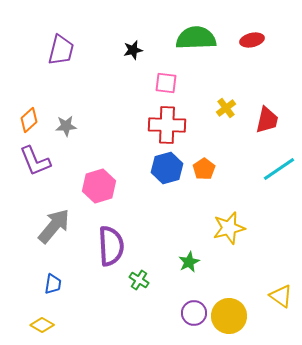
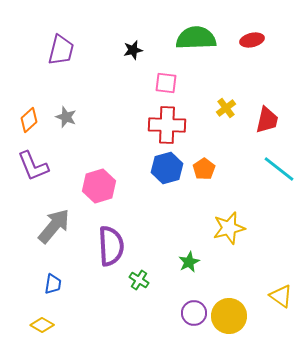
gray star: moved 9 px up; rotated 25 degrees clockwise
purple L-shape: moved 2 px left, 5 px down
cyan line: rotated 72 degrees clockwise
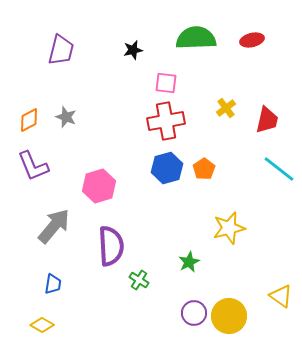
orange diamond: rotated 15 degrees clockwise
red cross: moved 1 px left, 4 px up; rotated 12 degrees counterclockwise
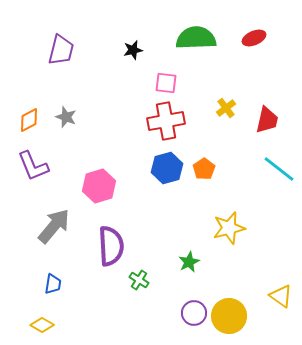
red ellipse: moved 2 px right, 2 px up; rotated 10 degrees counterclockwise
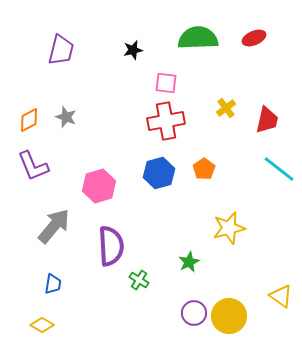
green semicircle: moved 2 px right
blue hexagon: moved 8 px left, 5 px down
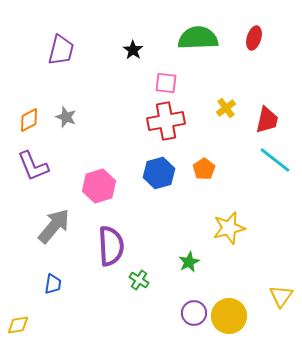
red ellipse: rotated 50 degrees counterclockwise
black star: rotated 24 degrees counterclockwise
cyan line: moved 4 px left, 9 px up
yellow triangle: rotated 30 degrees clockwise
yellow diamond: moved 24 px left; rotated 40 degrees counterclockwise
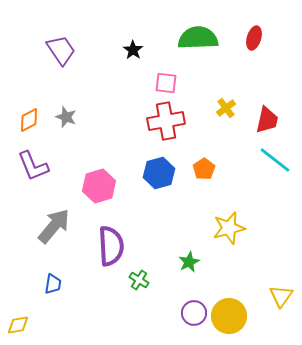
purple trapezoid: rotated 48 degrees counterclockwise
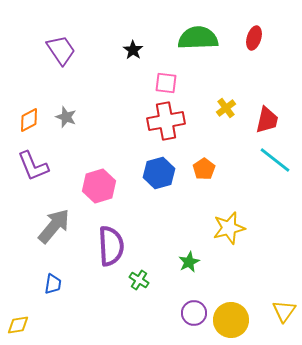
yellow triangle: moved 3 px right, 15 px down
yellow circle: moved 2 px right, 4 px down
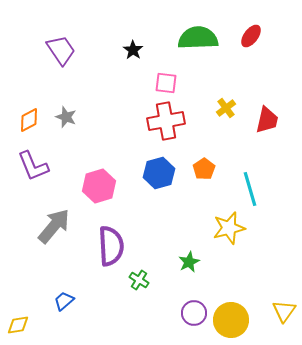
red ellipse: moved 3 px left, 2 px up; rotated 20 degrees clockwise
cyan line: moved 25 px left, 29 px down; rotated 36 degrees clockwise
blue trapezoid: moved 11 px right, 17 px down; rotated 140 degrees counterclockwise
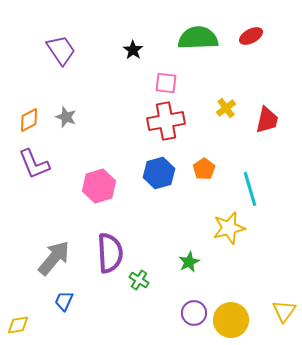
red ellipse: rotated 25 degrees clockwise
purple L-shape: moved 1 px right, 2 px up
gray arrow: moved 32 px down
purple semicircle: moved 1 px left, 7 px down
blue trapezoid: rotated 25 degrees counterclockwise
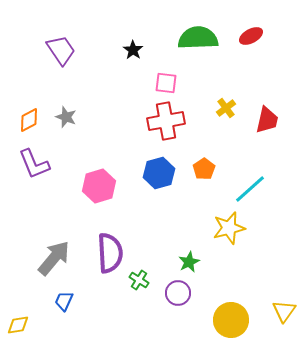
cyan line: rotated 64 degrees clockwise
purple circle: moved 16 px left, 20 px up
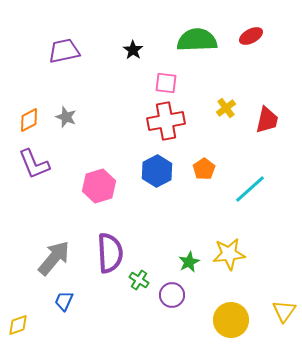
green semicircle: moved 1 px left, 2 px down
purple trapezoid: moved 3 px right, 1 px down; rotated 68 degrees counterclockwise
blue hexagon: moved 2 px left, 2 px up; rotated 12 degrees counterclockwise
yellow star: moved 26 px down; rotated 8 degrees clockwise
purple circle: moved 6 px left, 2 px down
yellow diamond: rotated 10 degrees counterclockwise
